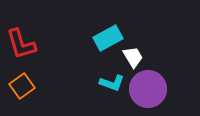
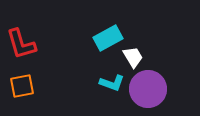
orange square: rotated 25 degrees clockwise
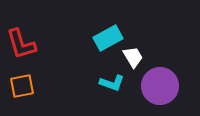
purple circle: moved 12 px right, 3 px up
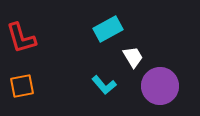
cyan rectangle: moved 9 px up
red L-shape: moved 6 px up
cyan L-shape: moved 8 px left, 2 px down; rotated 30 degrees clockwise
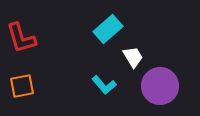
cyan rectangle: rotated 12 degrees counterclockwise
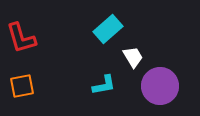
cyan L-shape: rotated 60 degrees counterclockwise
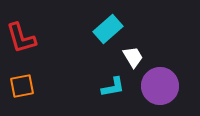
cyan L-shape: moved 9 px right, 2 px down
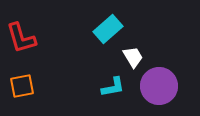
purple circle: moved 1 px left
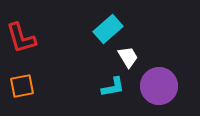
white trapezoid: moved 5 px left
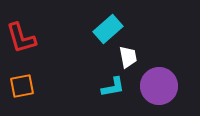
white trapezoid: rotated 20 degrees clockwise
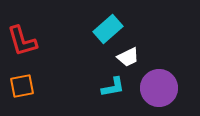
red L-shape: moved 1 px right, 3 px down
white trapezoid: rotated 75 degrees clockwise
purple circle: moved 2 px down
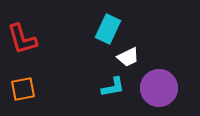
cyan rectangle: rotated 24 degrees counterclockwise
red L-shape: moved 2 px up
orange square: moved 1 px right, 3 px down
